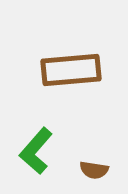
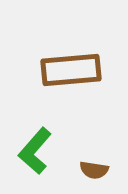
green L-shape: moved 1 px left
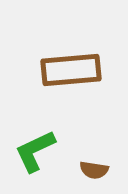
green L-shape: rotated 24 degrees clockwise
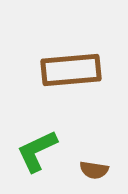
green L-shape: moved 2 px right
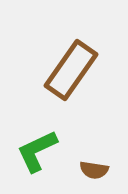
brown rectangle: rotated 50 degrees counterclockwise
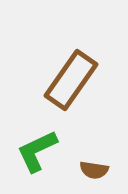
brown rectangle: moved 10 px down
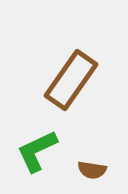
brown semicircle: moved 2 px left
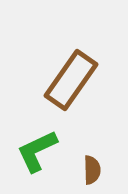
brown semicircle: rotated 100 degrees counterclockwise
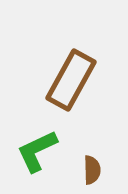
brown rectangle: rotated 6 degrees counterclockwise
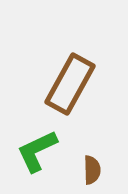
brown rectangle: moved 1 px left, 4 px down
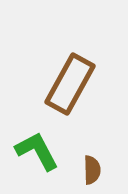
green L-shape: rotated 87 degrees clockwise
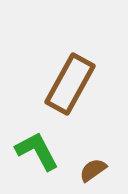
brown semicircle: moved 1 px right; rotated 124 degrees counterclockwise
